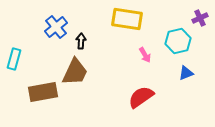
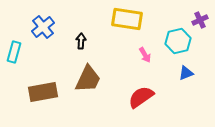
purple cross: moved 2 px down
blue cross: moved 13 px left
cyan rectangle: moved 7 px up
brown trapezoid: moved 13 px right, 7 px down
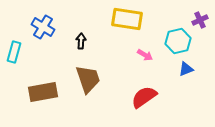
blue cross: rotated 20 degrees counterclockwise
pink arrow: rotated 28 degrees counterclockwise
blue triangle: moved 4 px up
brown trapezoid: rotated 44 degrees counterclockwise
red semicircle: moved 3 px right
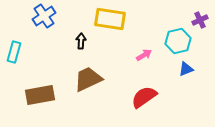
yellow rectangle: moved 17 px left
blue cross: moved 1 px right, 11 px up; rotated 25 degrees clockwise
pink arrow: moved 1 px left; rotated 63 degrees counterclockwise
brown trapezoid: rotated 96 degrees counterclockwise
brown rectangle: moved 3 px left, 3 px down
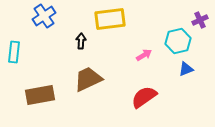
yellow rectangle: rotated 16 degrees counterclockwise
cyan rectangle: rotated 10 degrees counterclockwise
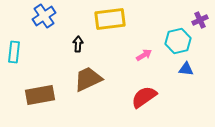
black arrow: moved 3 px left, 3 px down
blue triangle: rotated 28 degrees clockwise
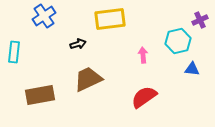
black arrow: rotated 70 degrees clockwise
pink arrow: moved 1 px left; rotated 63 degrees counterclockwise
blue triangle: moved 6 px right
